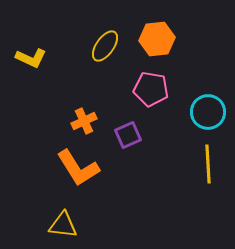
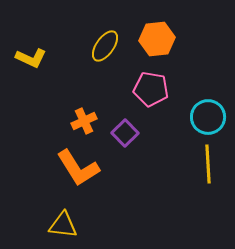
cyan circle: moved 5 px down
purple square: moved 3 px left, 2 px up; rotated 20 degrees counterclockwise
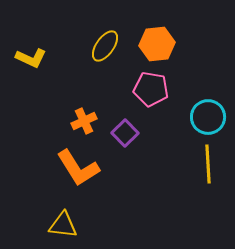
orange hexagon: moved 5 px down
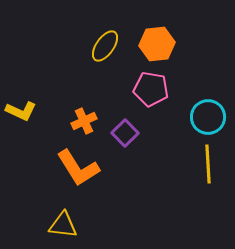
yellow L-shape: moved 10 px left, 53 px down
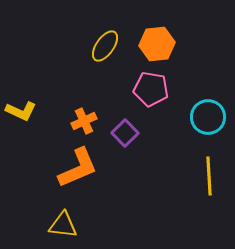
yellow line: moved 1 px right, 12 px down
orange L-shape: rotated 81 degrees counterclockwise
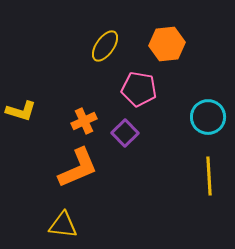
orange hexagon: moved 10 px right
pink pentagon: moved 12 px left
yellow L-shape: rotated 8 degrees counterclockwise
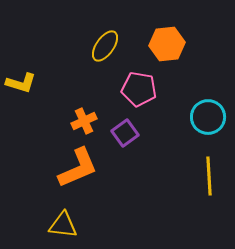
yellow L-shape: moved 28 px up
purple square: rotated 8 degrees clockwise
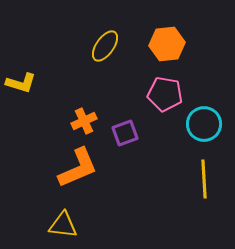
pink pentagon: moved 26 px right, 5 px down
cyan circle: moved 4 px left, 7 px down
purple square: rotated 16 degrees clockwise
yellow line: moved 5 px left, 3 px down
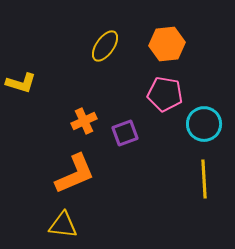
orange L-shape: moved 3 px left, 6 px down
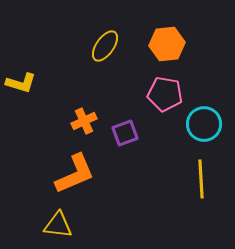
yellow line: moved 3 px left
yellow triangle: moved 5 px left
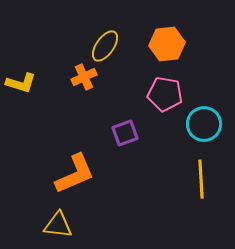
orange cross: moved 44 px up
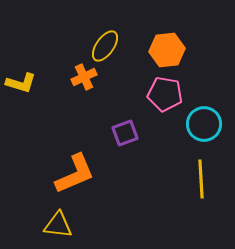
orange hexagon: moved 6 px down
